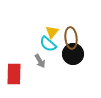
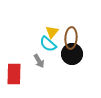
brown ellipse: rotated 10 degrees clockwise
black circle: moved 1 px left
gray arrow: moved 1 px left
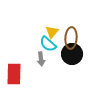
gray arrow: moved 2 px right, 2 px up; rotated 24 degrees clockwise
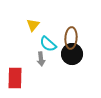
yellow triangle: moved 19 px left, 7 px up
red rectangle: moved 1 px right, 4 px down
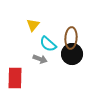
gray arrow: moved 1 px left; rotated 64 degrees counterclockwise
